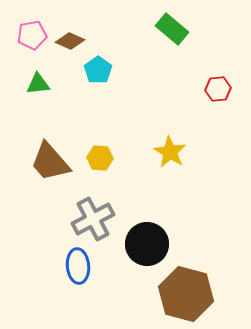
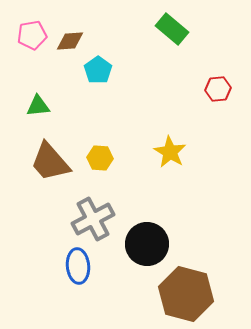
brown diamond: rotated 28 degrees counterclockwise
green triangle: moved 22 px down
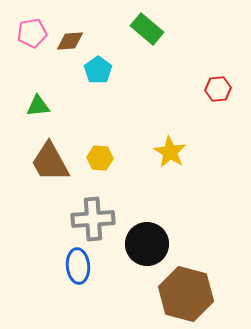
green rectangle: moved 25 px left
pink pentagon: moved 2 px up
brown trapezoid: rotated 12 degrees clockwise
gray cross: rotated 24 degrees clockwise
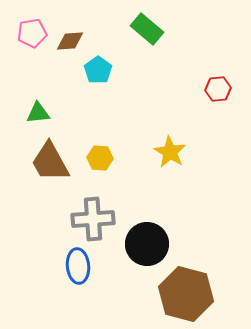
green triangle: moved 7 px down
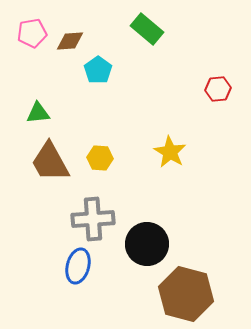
blue ellipse: rotated 20 degrees clockwise
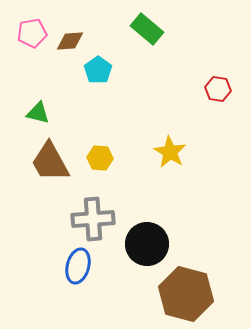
red hexagon: rotated 15 degrees clockwise
green triangle: rotated 20 degrees clockwise
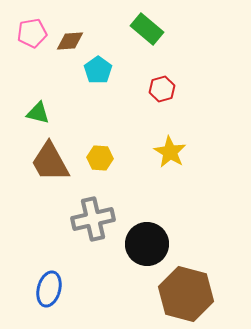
red hexagon: moved 56 px left; rotated 25 degrees counterclockwise
gray cross: rotated 9 degrees counterclockwise
blue ellipse: moved 29 px left, 23 px down
